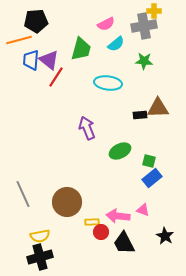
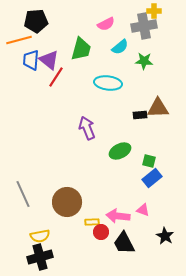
cyan semicircle: moved 4 px right, 3 px down
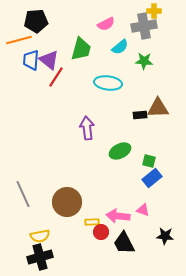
purple arrow: rotated 15 degrees clockwise
black star: rotated 24 degrees counterclockwise
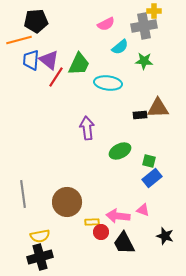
green trapezoid: moved 2 px left, 15 px down; rotated 10 degrees clockwise
gray line: rotated 16 degrees clockwise
black star: rotated 12 degrees clockwise
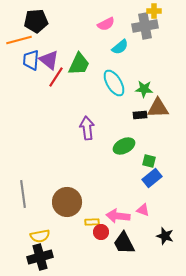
gray cross: moved 1 px right
green star: moved 28 px down
cyan ellipse: moved 6 px right; rotated 52 degrees clockwise
green ellipse: moved 4 px right, 5 px up
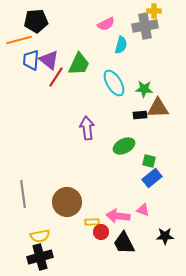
cyan semicircle: moved 1 px right, 2 px up; rotated 36 degrees counterclockwise
black star: rotated 18 degrees counterclockwise
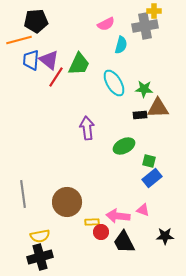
black trapezoid: moved 1 px up
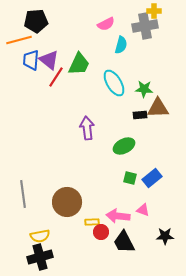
green square: moved 19 px left, 17 px down
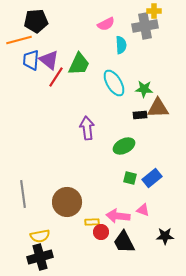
cyan semicircle: rotated 18 degrees counterclockwise
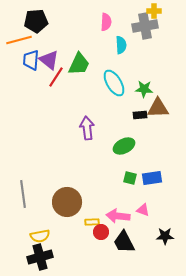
pink semicircle: moved 2 px up; rotated 60 degrees counterclockwise
blue rectangle: rotated 30 degrees clockwise
